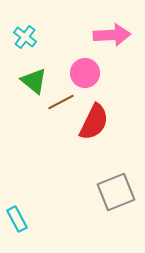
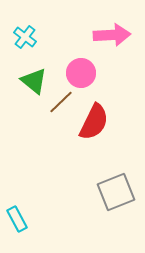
pink circle: moved 4 px left
brown line: rotated 16 degrees counterclockwise
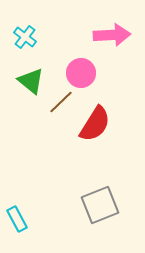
green triangle: moved 3 px left
red semicircle: moved 1 px right, 2 px down; rotated 6 degrees clockwise
gray square: moved 16 px left, 13 px down
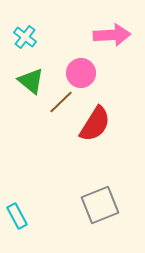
cyan rectangle: moved 3 px up
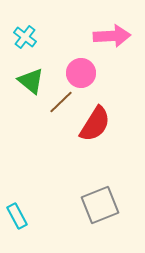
pink arrow: moved 1 px down
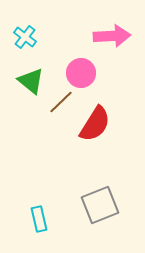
cyan rectangle: moved 22 px right, 3 px down; rotated 15 degrees clockwise
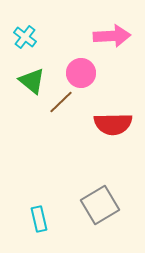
green triangle: moved 1 px right
red semicircle: moved 18 px right; rotated 57 degrees clockwise
gray square: rotated 9 degrees counterclockwise
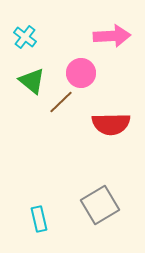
red semicircle: moved 2 px left
